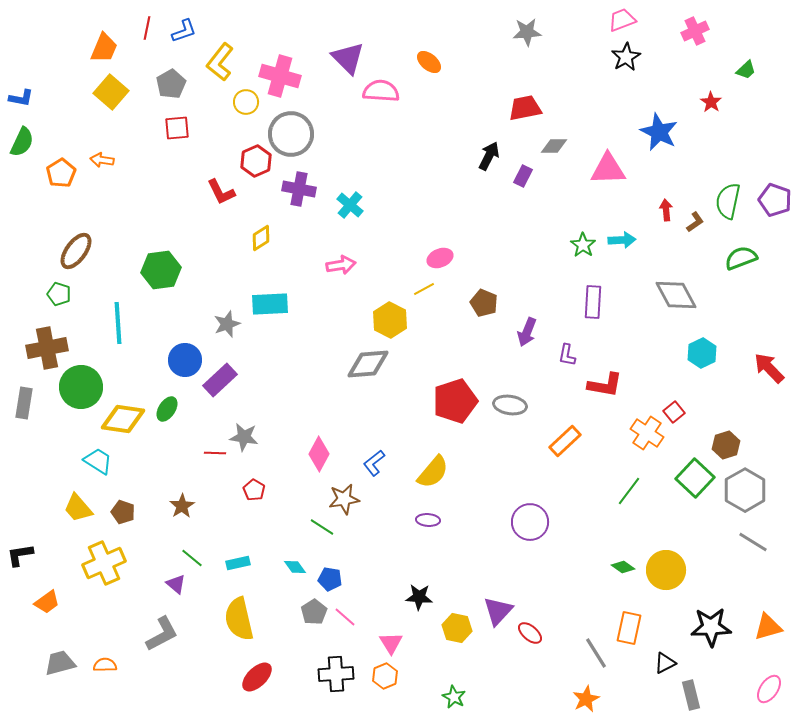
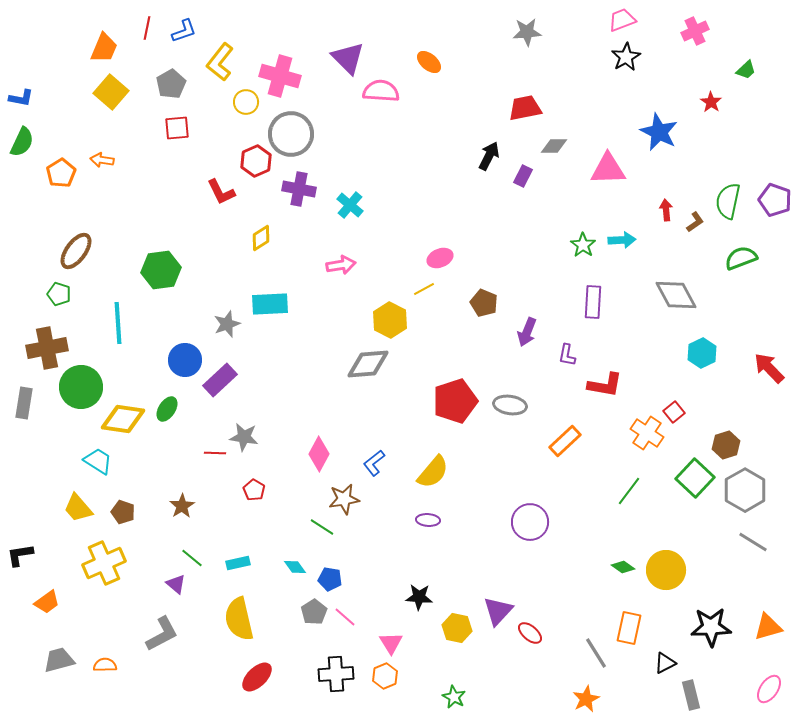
gray trapezoid at (60, 663): moved 1 px left, 3 px up
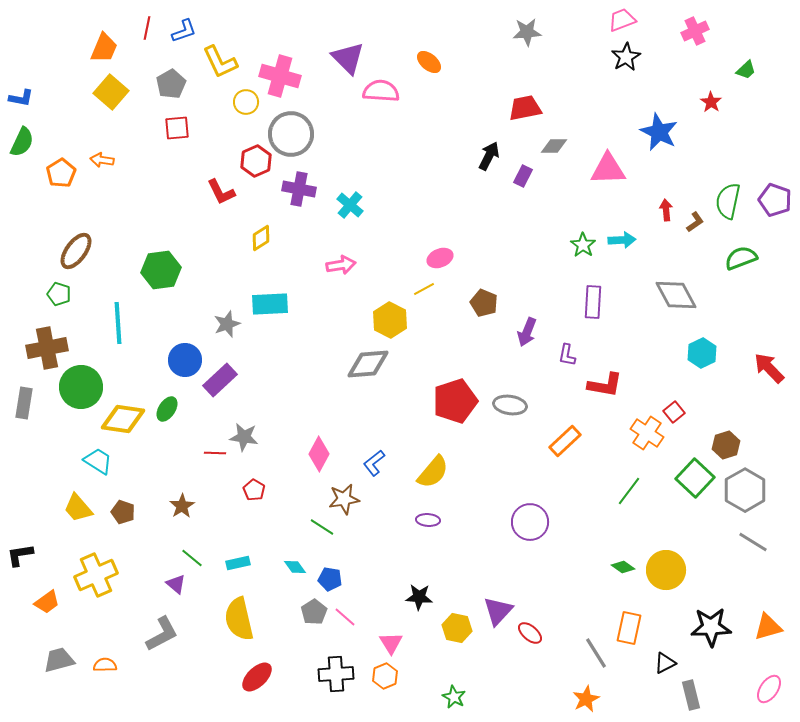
yellow L-shape at (220, 62): rotated 63 degrees counterclockwise
yellow cross at (104, 563): moved 8 px left, 12 px down
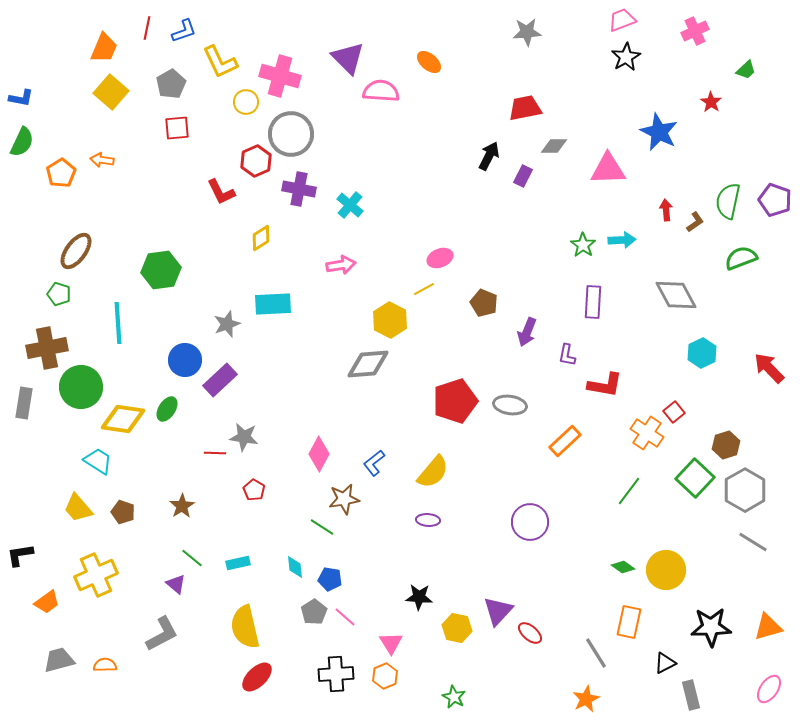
cyan rectangle at (270, 304): moved 3 px right
cyan diamond at (295, 567): rotated 30 degrees clockwise
yellow semicircle at (239, 619): moved 6 px right, 8 px down
orange rectangle at (629, 628): moved 6 px up
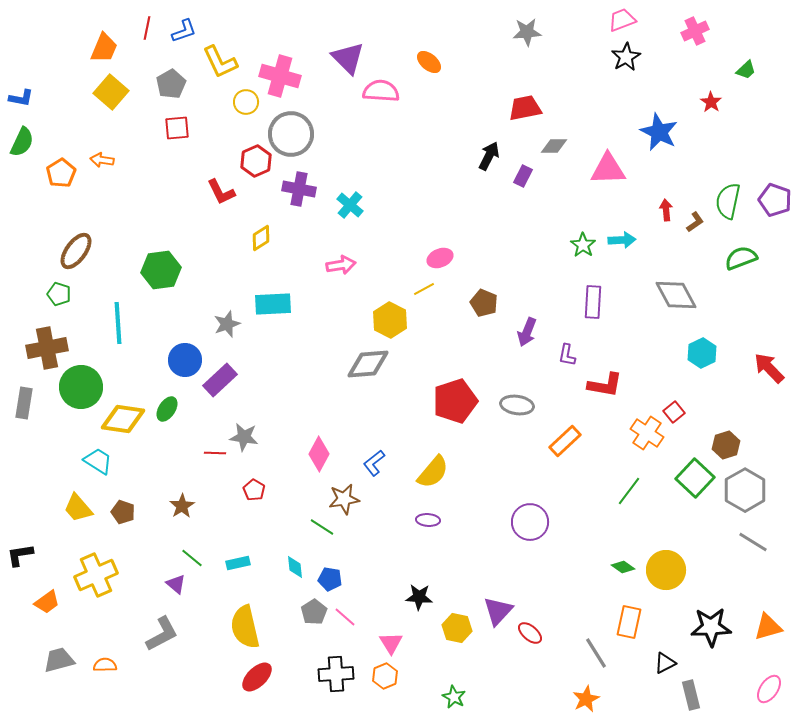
gray ellipse at (510, 405): moved 7 px right
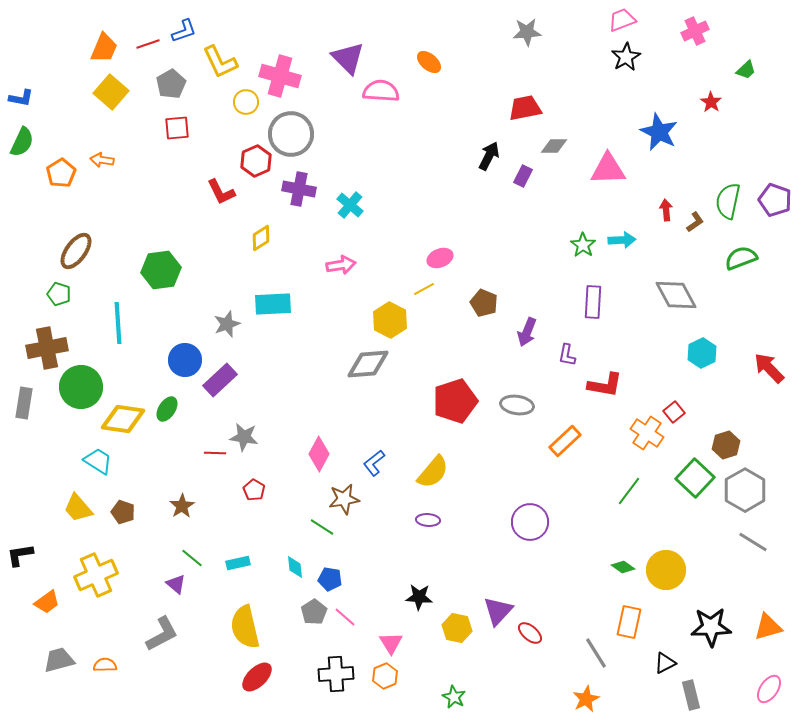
red line at (147, 28): moved 1 px right, 16 px down; rotated 60 degrees clockwise
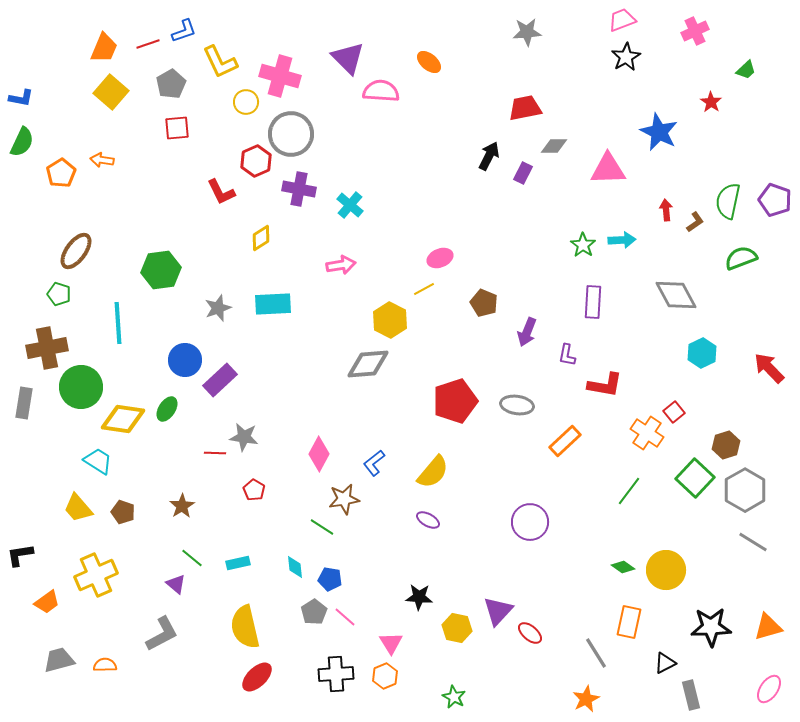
purple rectangle at (523, 176): moved 3 px up
gray star at (227, 324): moved 9 px left, 16 px up
purple ellipse at (428, 520): rotated 25 degrees clockwise
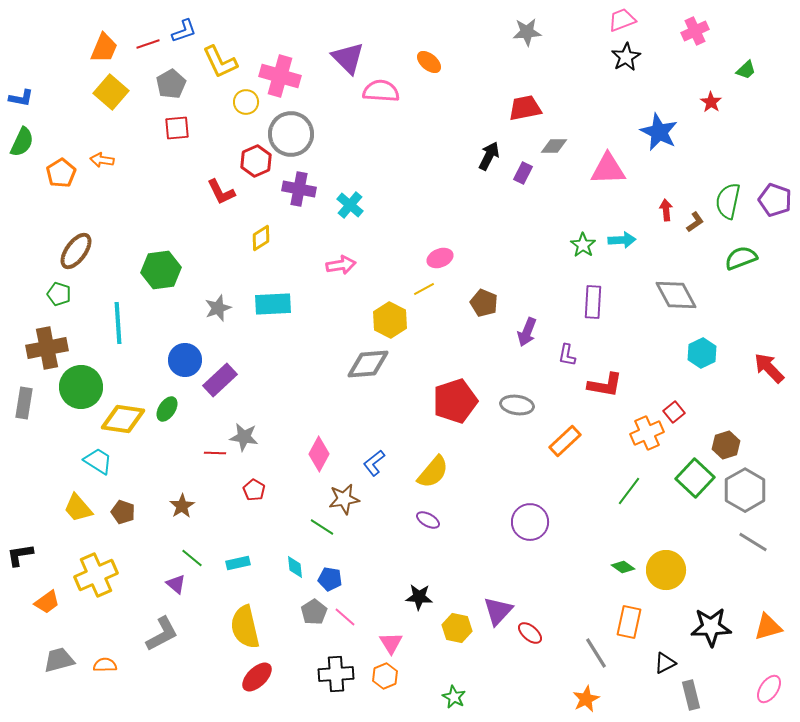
orange cross at (647, 433): rotated 32 degrees clockwise
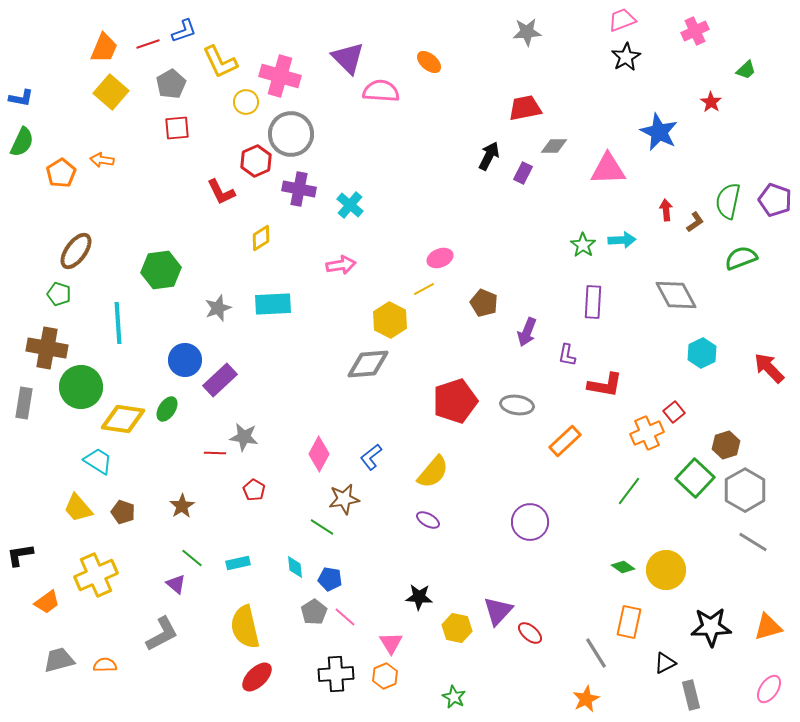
brown cross at (47, 348): rotated 21 degrees clockwise
blue L-shape at (374, 463): moved 3 px left, 6 px up
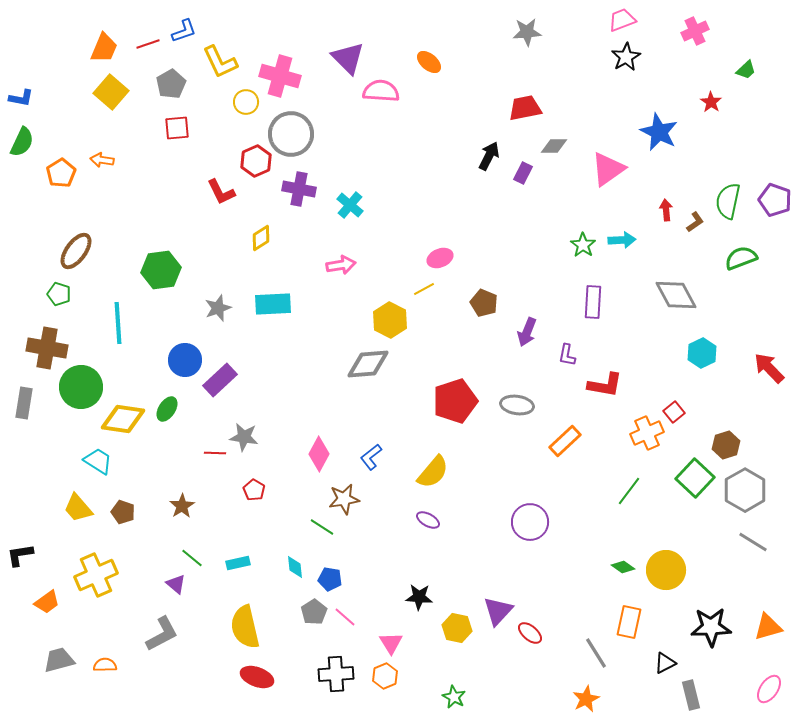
pink triangle at (608, 169): rotated 33 degrees counterclockwise
red ellipse at (257, 677): rotated 64 degrees clockwise
